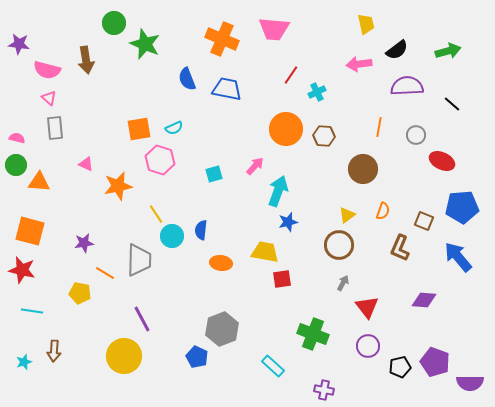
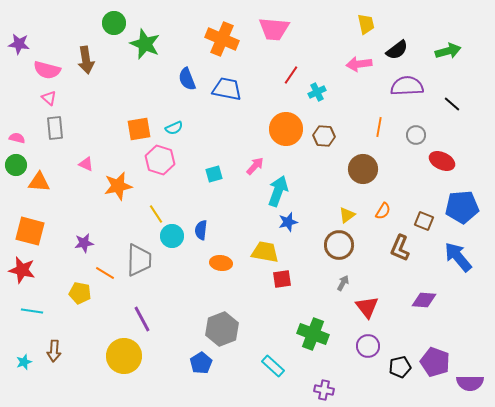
orange semicircle at (383, 211): rotated 12 degrees clockwise
blue pentagon at (197, 357): moved 4 px right, 6 px down; rotated 15 degrees clockwise
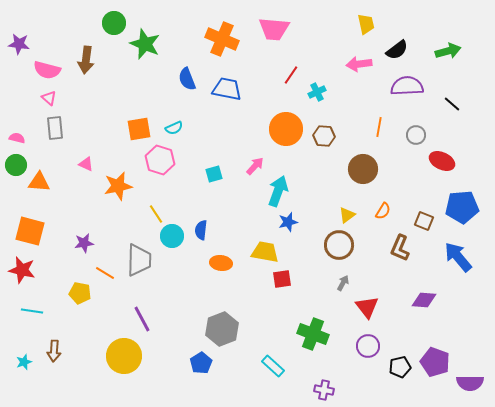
brown arrow at (86, 60): rotated 16 degrees clockwise
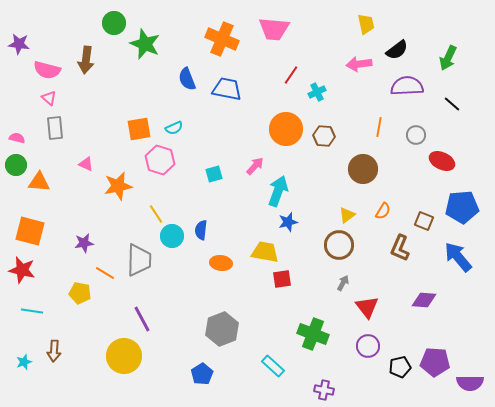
green arrow at (448, 51): moved 7 px down; rotated 130 degrees clockwise
purple pentagon at (435, 362): rotated 16 degrees counterclockwise
blue pentagon at (201, 363): moved 1 px right, 11 px down
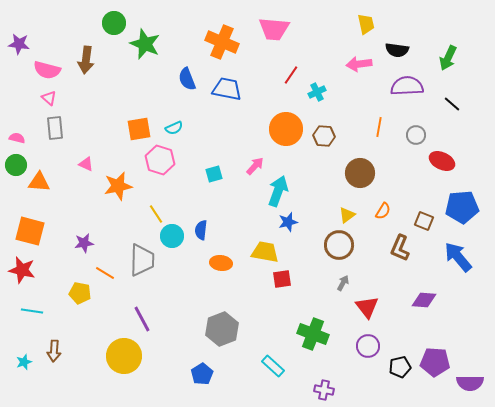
orange cross at (222, 39): moved 3 px down
black semicircle at (397, 50): rotated 45 degrees clockwise
brown circle at (363, 169): moved 3 px left, 4 px down
gray trapezoid at (139, 260): moved 3 px right
